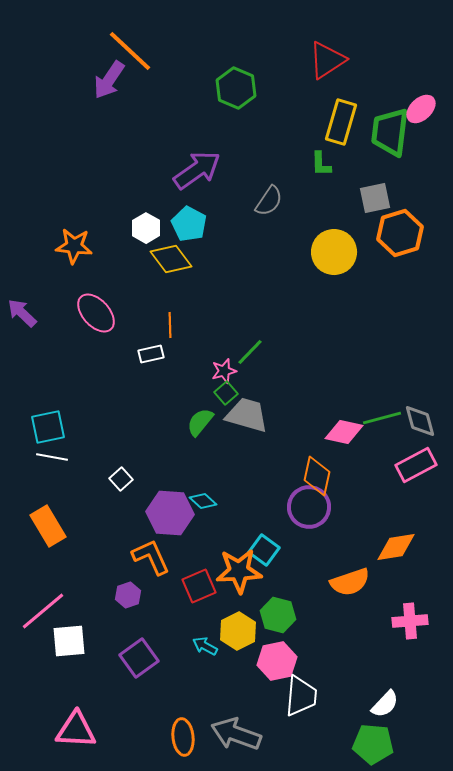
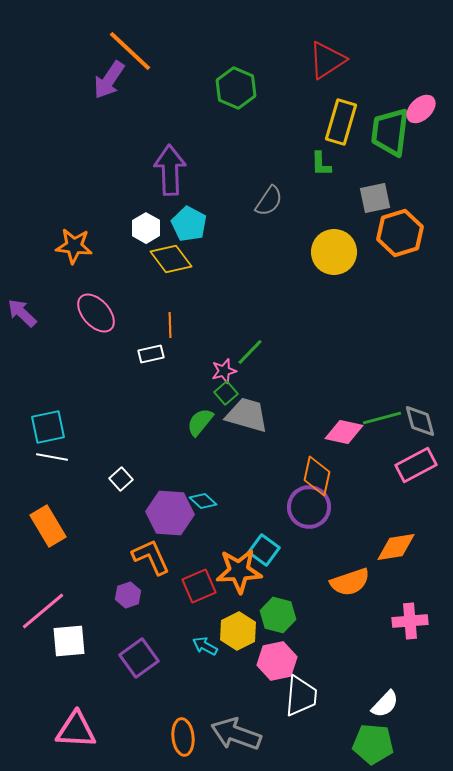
purple arrow at (197, 170): moved 27 px left; rotated 57 degrees counterclockwise
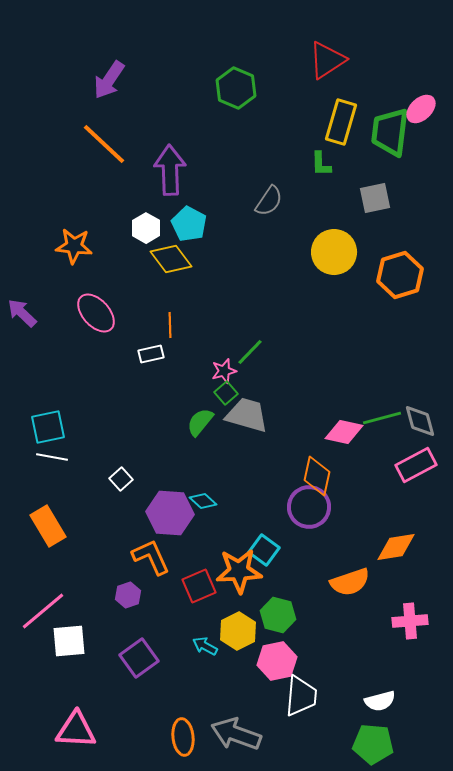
orange line at (130, 51): moved 26 px left, 93 px down
orange hexagon at (400, 233): moved 42 px down
white semicircle at (385, 704): moved 5 px left, 3 px up; rotated 32 degrees clockwise
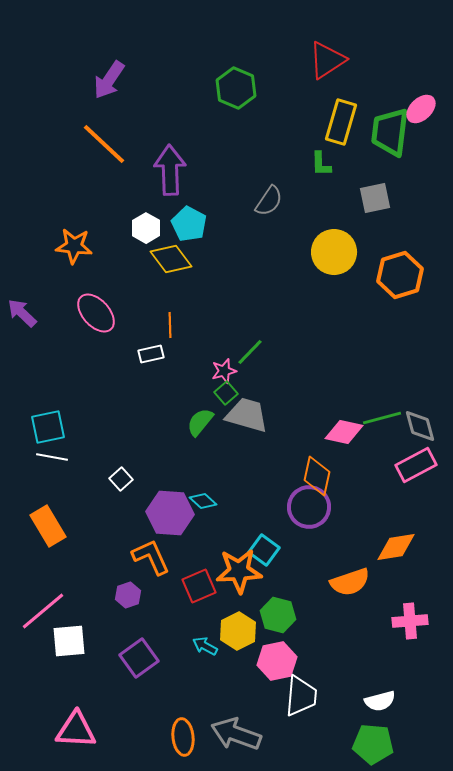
gray diamond at (420, 421): moved 5 px down
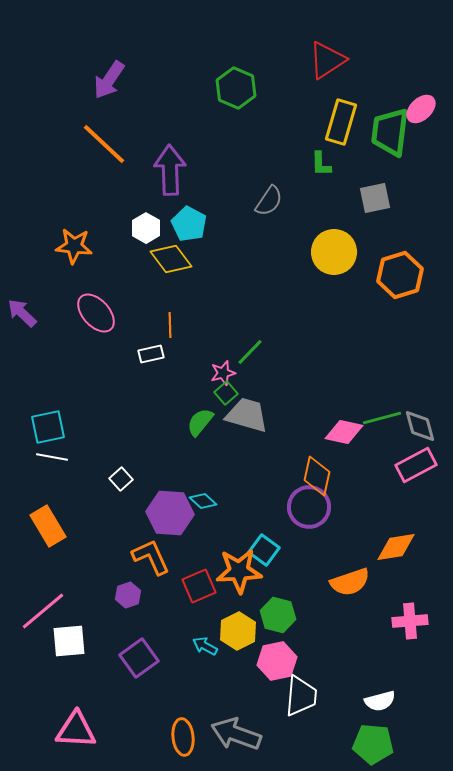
pink star at (224, 371): moved 1 px left, 2 px down
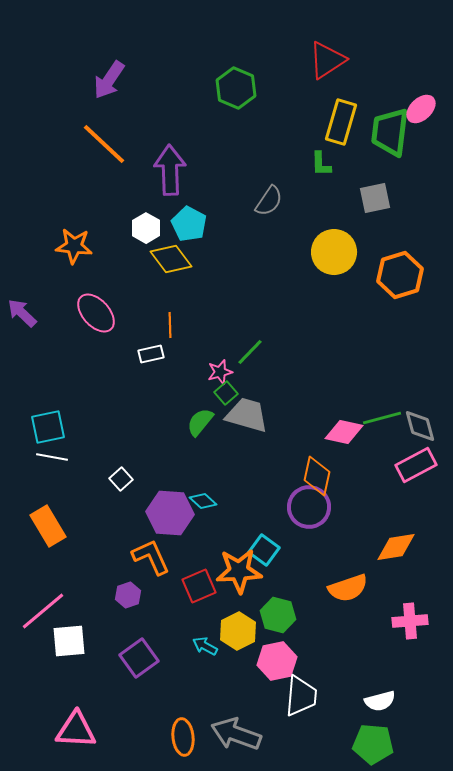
pink star at (223, 373): moved 3 px left, 1 px up
orange semicircle at (350, 582): moved 2 px left, 6 px down
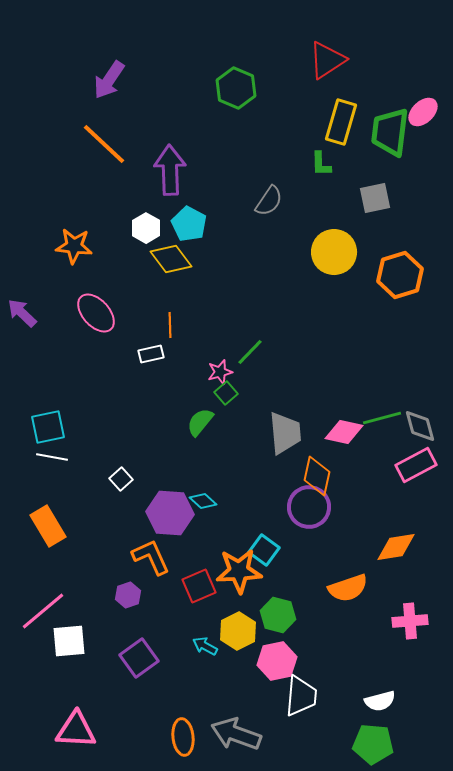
pink ellipse at (421, 109): moved 2 px right, 3 px down
gray trapezoid at (247, 415): moved 38 px right, 18 px down; rotated 69 degrees clockwise
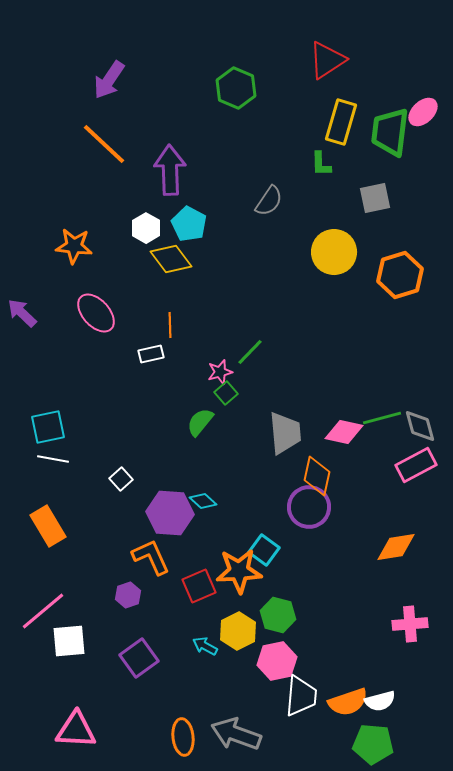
white line at (52, 457): moved 1 px right, 2 px down
orange semicircle at (348, 588): moved 114 px down
pink cross at (410, 621): moved 3 px down
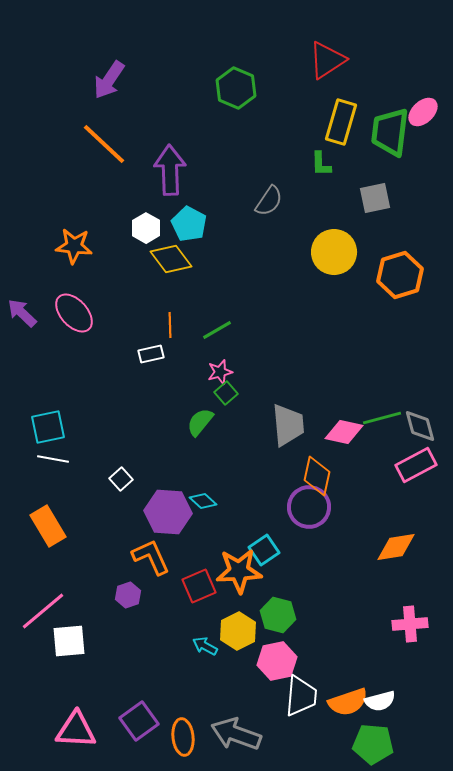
pink ellipse at (96, 313): moved 22 px left
green line at (250, 352): moved 33 px left, 22 px up; rotated 16 degrees clockwise
gray trapezoid at (285, 433): moved 3 px right, 8 px up
purple hexagon at (170, 513): moved 2 px left, 1 px up
cyan square at (264, 550): rotated 20 degrees clockwise
purple square at (139, 658): moved 63 px down
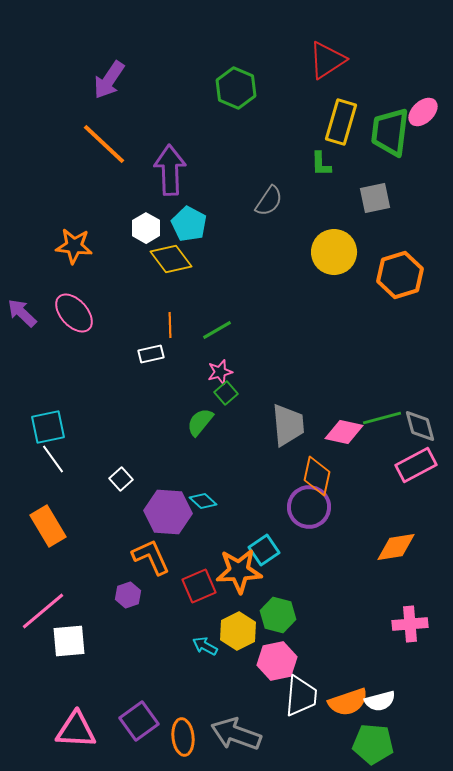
white line at (53, 459): rotated 44 degrees clockwise
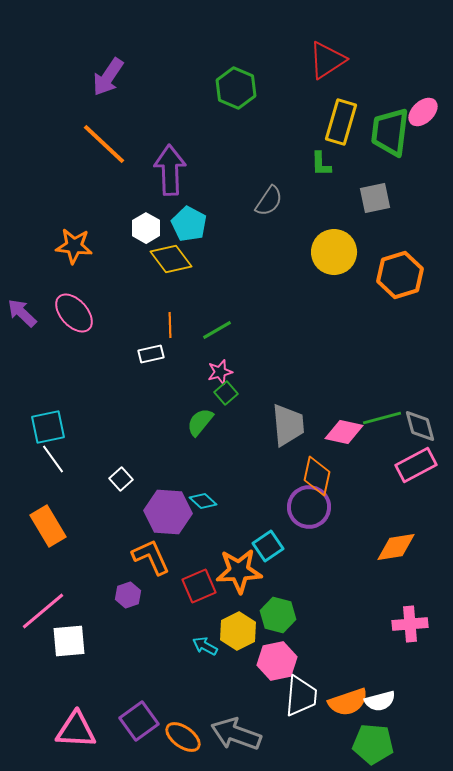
purple arrow at (109, 80): moved 1 px left, 3 px up
cyan square at (264, 550): moved 4 px right, 4 px up
orange ellipse at (183, 737): rotated 48 degrees counterclockwise
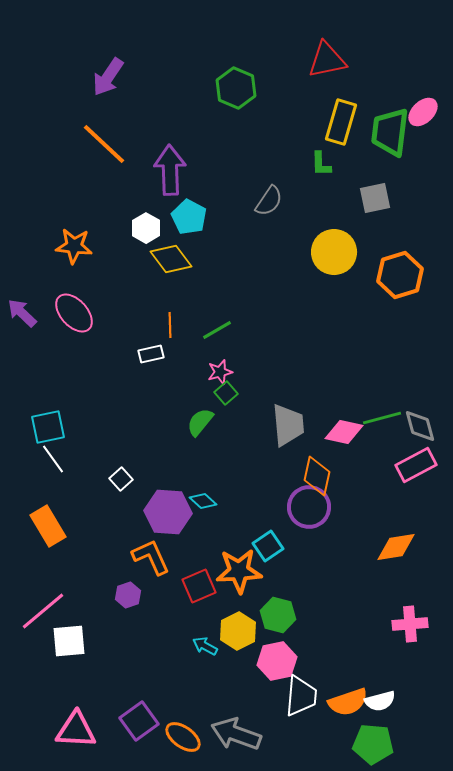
red triangle at (327, 60): rotated 21 degrees clockwise
cyan pentagon at (189, 224): moved 7 px up
